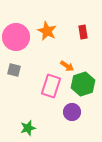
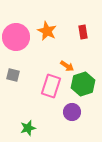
gray square: moved 1 px left, 5 px down
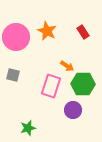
red rectangle: rotated 24 degrees counterclockwise
green hexagon: rotated 20 degrees clockwise
purple circle: moved 1 px right, 2 px up
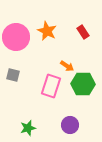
purple circle: moved 3 px left, 15 px down
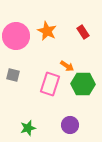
pink circle: moved 1 px up
pink rectangle: moved 1 px left, 2 px up
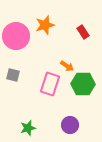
orange star: moved 2 px left, 6 px up; rotated 30 degrees clockwise
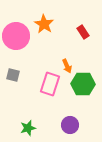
orange star: moved 1 px left, 1 px up; rotated 24 degrees counterclockwise
orange arrow: rotated 32 degrees clockwise
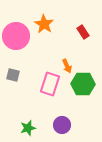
purple circle: moved 8 px left
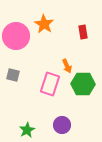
red rectangle: rotated 24 degrees clockwise
green star: moved 1 px left, 2 px down; rotated 14 degrees counterclockwise
